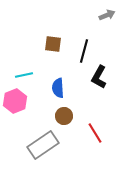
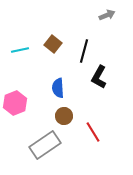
brown square: rotated 30 degrees clockwise
cyan line: moved 4 px left, 25 px up
pink hexagon: moved 2 px down
red line: moved 2 px left, 1 px up
gray rectangle: moved 2 px right
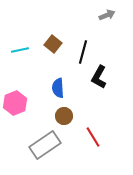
black line: moved 1 px left, 1 px down
red line: moved 5 px down
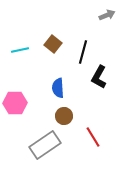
pink hexagon: rotated 20 degrees clockwise
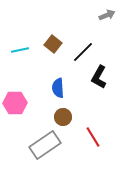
black line: rotated 30 degrees clockwise
brown circle: moved 1 px left, 1 px down
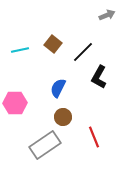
blue semicircle: rotated 30 degrees clockwise
red line: moved 1 px right; rotated 10 degrees clockwise
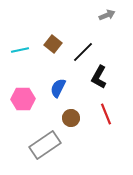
pink hexagon: moved 8 px right, 4 px up
brown circle: moved 8 px right, 1 px down
red line: moved 12 px right, 23 px up
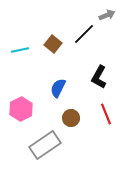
black line: moved 1 px right, 18 px up
pink hexagon: moved 2 px left, 10 px down; rotated 25 degrees counterclockwise
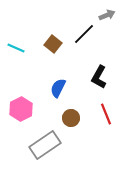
cyan line: moved 4 px left, 2 px up; rotated 36 degrees clockwise
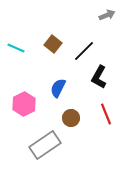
black line: moved 17 px down
pink hexagon: moved 3 px right, 5 px up
